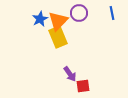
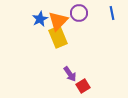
red square: rotated 24 degrees counterclockwise
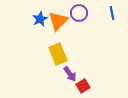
yellow rectangle: moved 17 px down
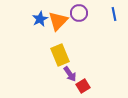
blue line: moved 2 px right, 1 px down
yellow rectangle: moved 2 px right, 1 px down
